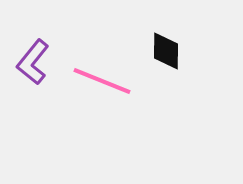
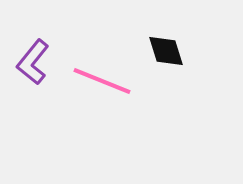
black diamond: rotated 18 degrees counterclockwise
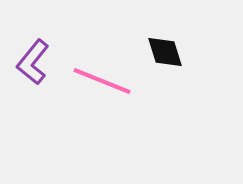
black diamond: moved 1 px left, 1 px down
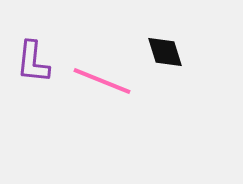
purple L-shape: rotated 33 degrees counterclockwise
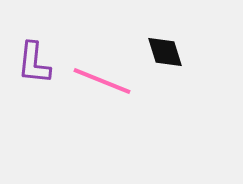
purple L-shape: moved 1 px right, 1 px down
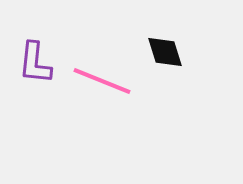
purple L-shape: moved 1 px right
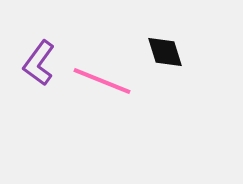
purple L-shape: moved 4 px right; rotated 30 degrees clockwise
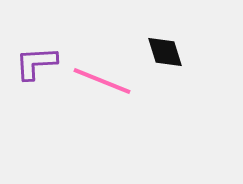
purple L-shape: moved 3 px left; rotated 51 degrees clockwise
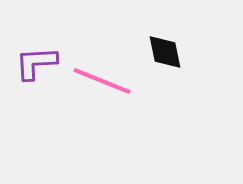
black diamond: rotated 6 degrees clockwise
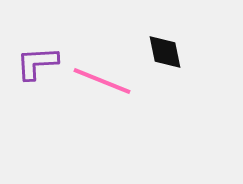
purple L-shape: moved 1 px right
